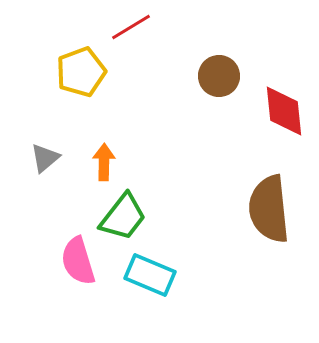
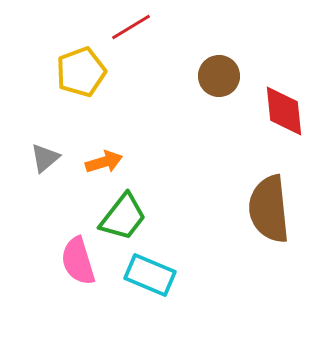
orange arrow: rotated 72 degrees clockwise
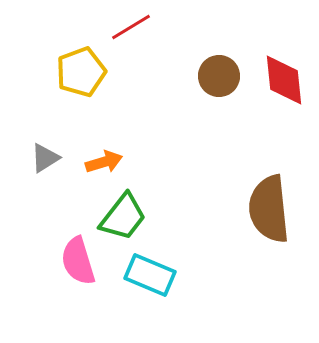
red diamond: moved 31 px up
gray triangle: rotated 8 degrees clockwise
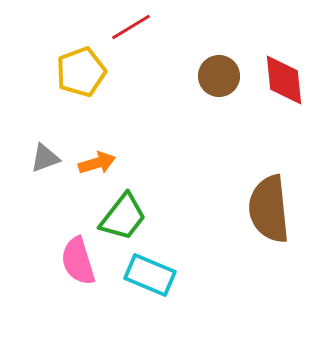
gray triangle: rotated 12 degrees clockwise
orange arrow: moved 7 px left, 1 px down
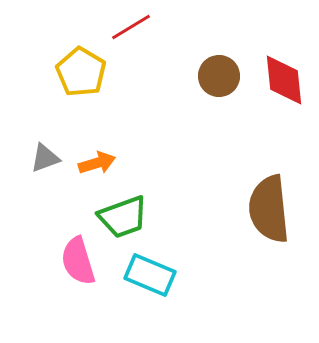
yellow pentagon: rotated 21 degrees counterclockwise
green trapezoid: rotated 32 degrees clockwise
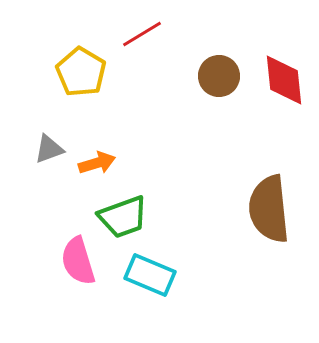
red line: moved 11 px right, 7 px down
gray triangle: moved 4 px right, 9 px up
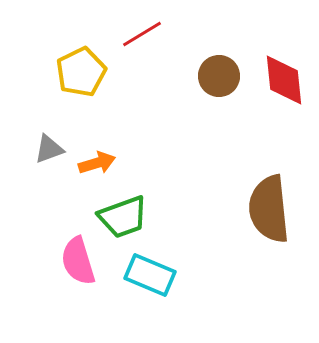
yellow pentagon: rotated 15 degrees clockwise
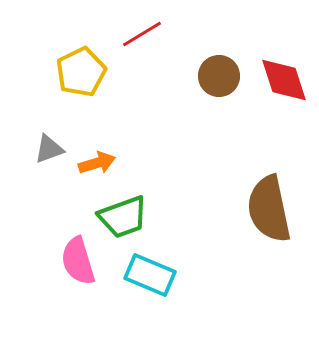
red diamond: rotated 12 degrees counterclockwise
brown semicircle: rotated 6 degrees counterclockwise
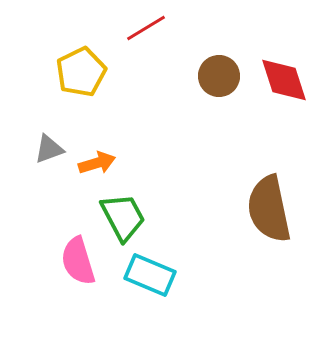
red line: moved 4 px right, 6 px up
green trapezoid: rotated 98 degrees counterclockwise
